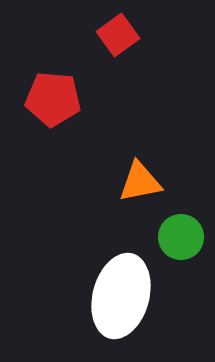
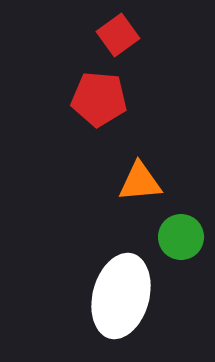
red pentagon: moved 46 px right
orange triangle: rotated 6 degrees clockwise
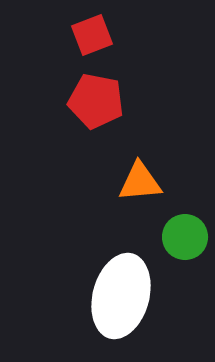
red square: moved 26 px left; rotated 15 degrees clockwise
red pentagon: moved 3 px left, 2 px down; rotated 6 degrees clockwise
green circle: moved 4 px right
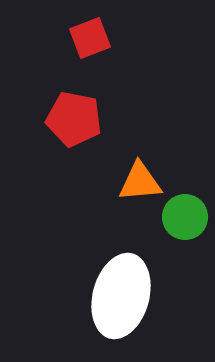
red square: moved 2 px left, 3 px down
red pentagon: moved 22 px left, 18 px down
green circle: moved 20 px up
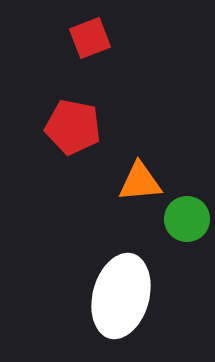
red pentagon: moved 1 px left, 8 px down
green circle: moved 2 px right, 2 px down
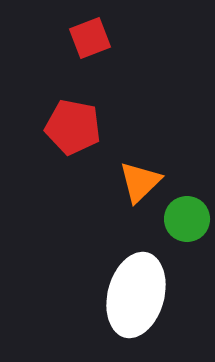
orange triangle: rotated 39 degrees counterclockwise
white ellipse: moved 15 px right, 1 px up
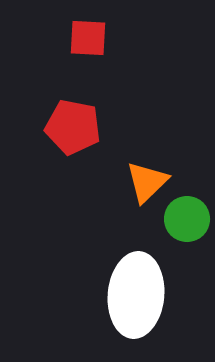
red square: moved 2 px left; rotated 24 degrees clockwise
orange triangle: moved 7 px right
white ellipse: rotated 10 degrees counterclockwise
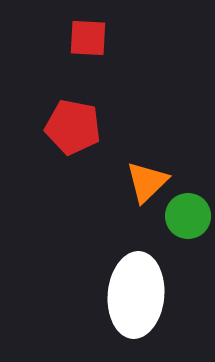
green circle: moved 1 px right, 3 px up
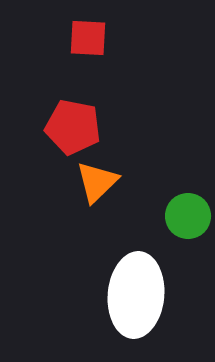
orange triangle: moved 50 px left
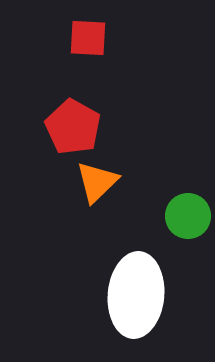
red pentagon: rotated 18 degrees clockwise
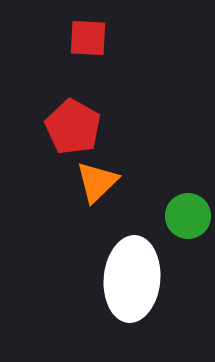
white ellipse: moved 4 px left, 16 px up
